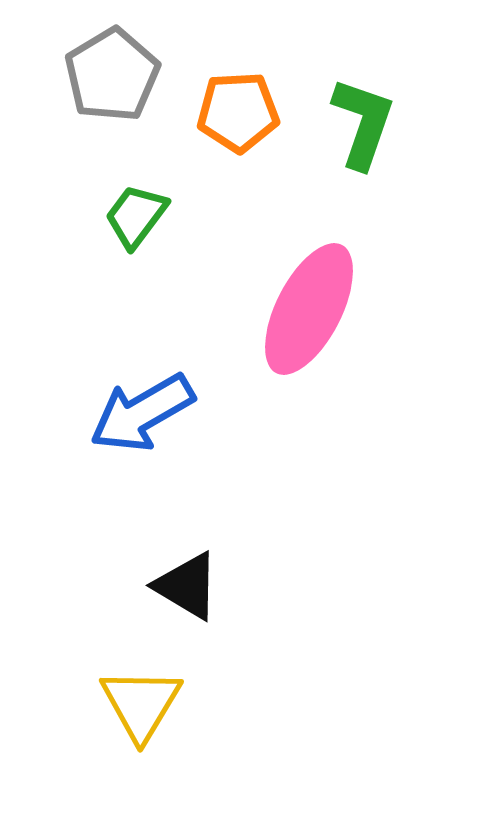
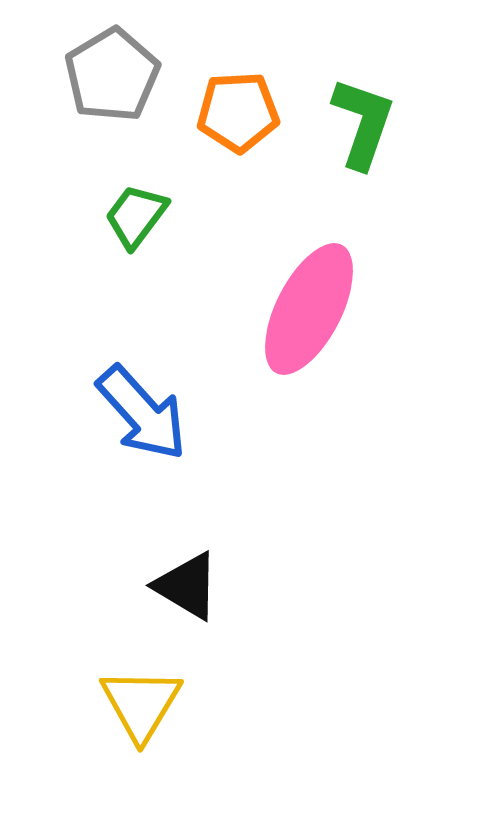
blue arrow: rotated 102 degrees counterclockwise
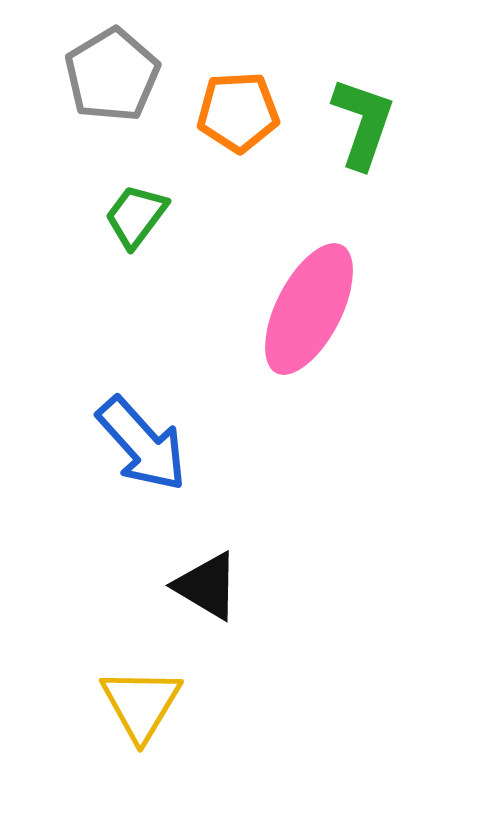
blue arrow: moved 31 px down
black triangle: moved 20 px right
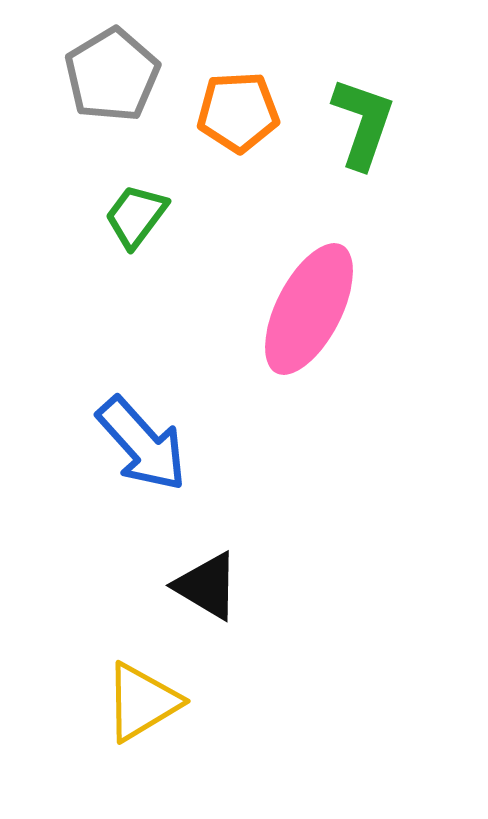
yellow triangle: moved 1 px right, 2 px up; rotated 28 degrees clockwise
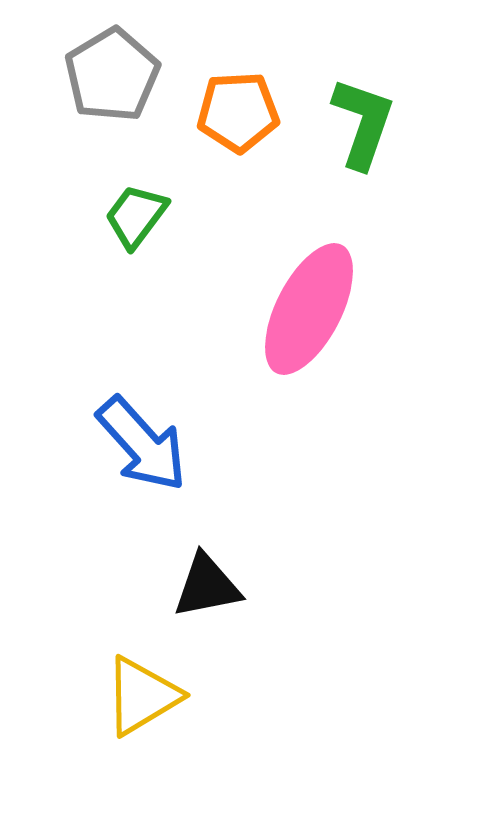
black triangle: rotated 42 degrees counterclockwise
yellow triangle: moved 6 px up
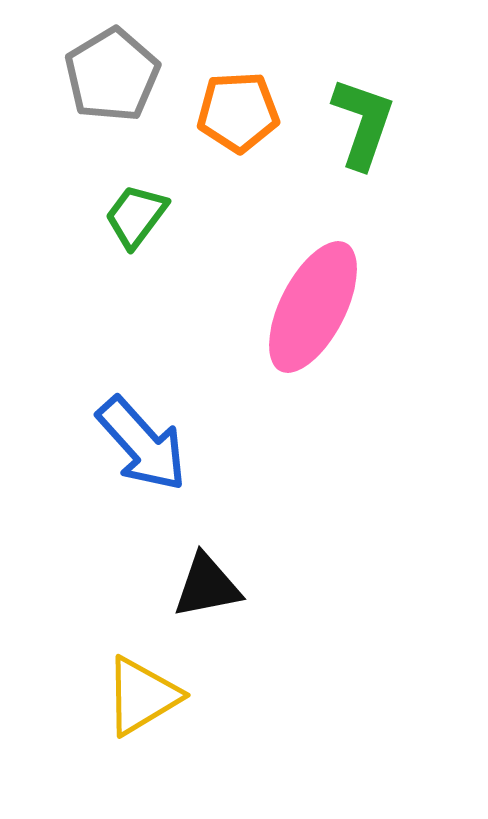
pink ellipse: moved 4 px right, 2 px up
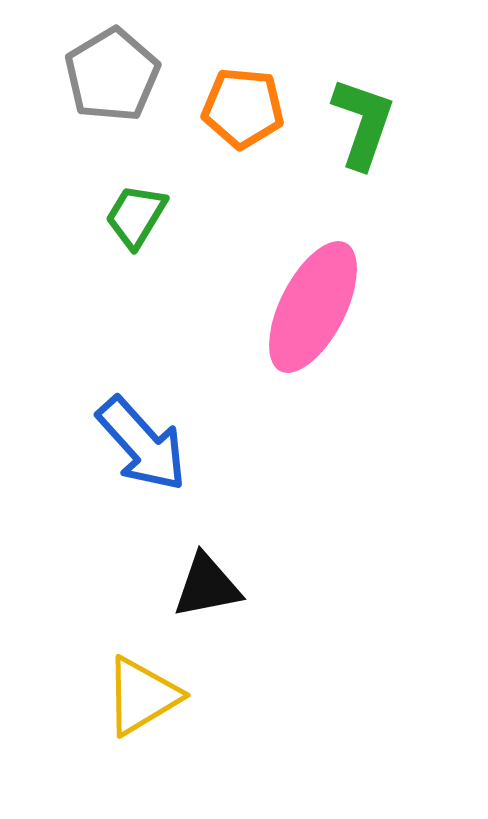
orange pentagon: moved 5 px right, 4 px up; rotated 8 degrees clockwise
green trapezoid: rotated 6 degrees counterclockwise
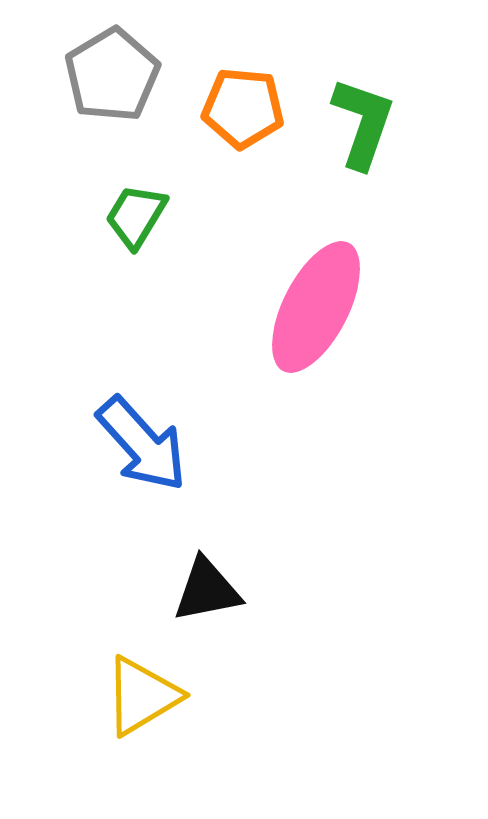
pink ellipse: moved 3 px right
black triangle: moved 4 px down
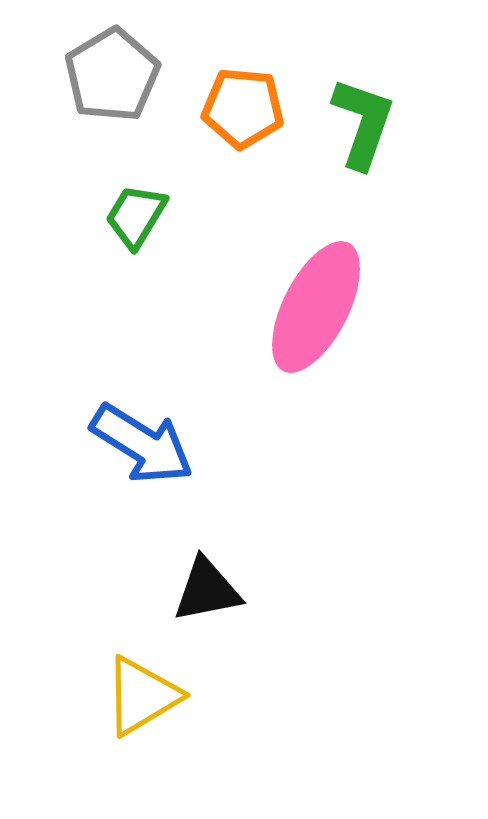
blue arrow: rotated 16 degrees counterclockwise
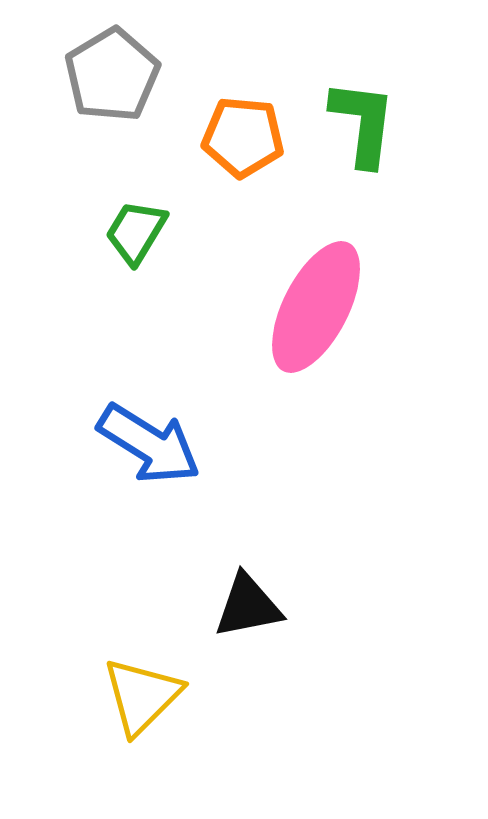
orange pentagon: moved 29 px down
green L-shape: rotated 12 degrees counterclockwise
green trapezoid: moved 16 px down
blue arrow: moved 7 px right
black triangle: moved 41 px right, 16 px down
yellow triangle: rotated 14 degrees counterclockwise
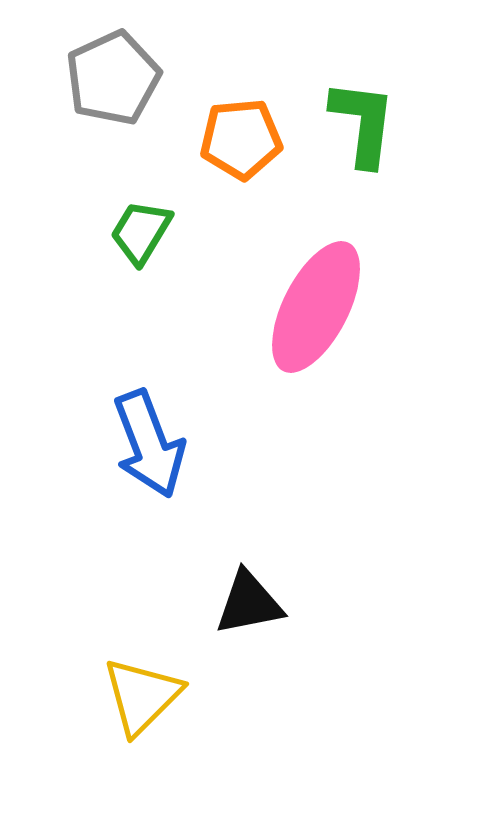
gray pentagon: moved 1 px right, 3 px down; rotated 6 degrees clockwise
orange pentagon: moved 2 px left, 2 px down; rotated 10 degrees counterclockwise
green trapezoid: moved 5 px right
blue arrow: rotated 37 degrees clockwise
black triangle: moved 1 px right, 3 px up
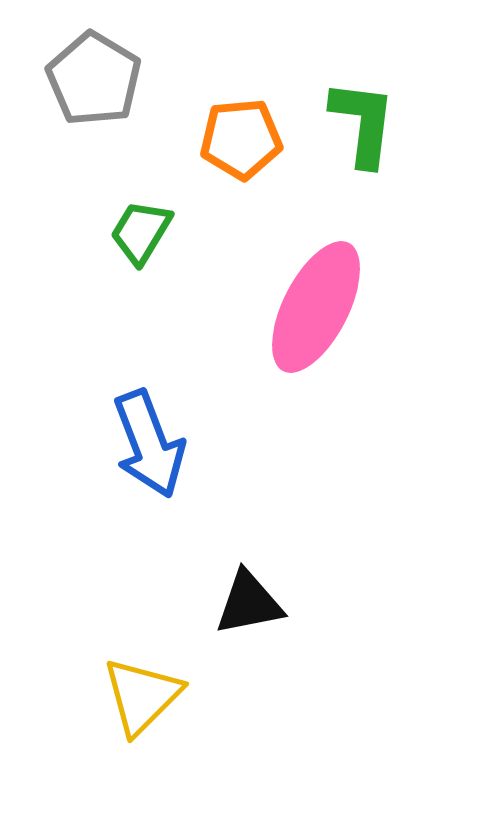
gray pentagon: moved 19 px left, 1 px down; rotated 16 degrees counterclockwise
